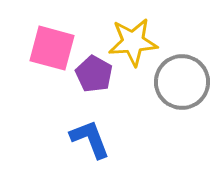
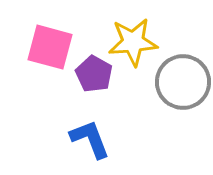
pink square: moved 2 px left, 1 px up
gray circle: moved 1 px right
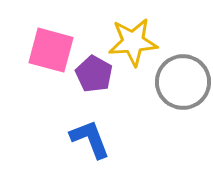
pink square: moved 1 px right, 3 px down
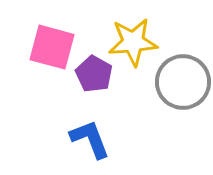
pink square: moved 1 px right, 3 px up
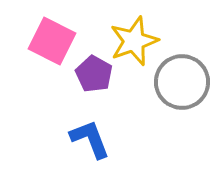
yellow star: moved 1 px right, 1 px up; rotated 15 degrees counterclockwise
pink square: moved 6 px up; rotated 12 degrees clockwise
gray circle: moved 1 px left
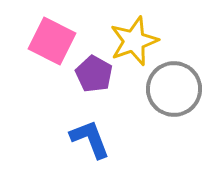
gray circle: moved 8 px left, 7 px down
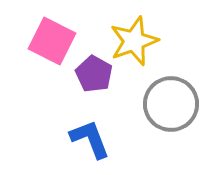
gray circle: moved 3 px left, 15 px down
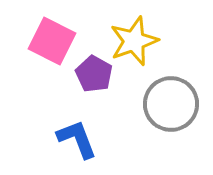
blue L-shape: moved 13 px left
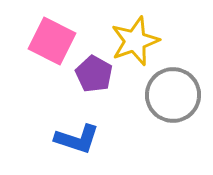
yellow star: moved 1 px right
gray circle: moved 2 px right, 9 px up
blue L-shape: rotated 129 degrees clockwise
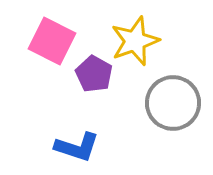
gray circle: moved 8 px down
blue L-shape: moved 8 px down
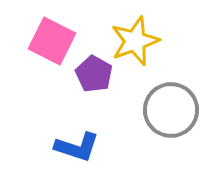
gray circle: moved 2 px left, 7 px down
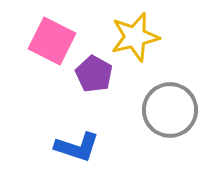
yellow star: moved 4 px up; rotated 6 degrees clockwise
gray circle: moved 1 px left
